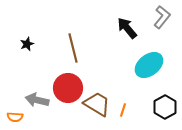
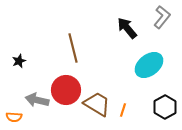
black star: moved 8 px left, 17 px down
red circle: moved 2 px left, 2 px down
orange semicircle: moved 1 px left
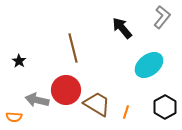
black arrow: moved 5 px left
black star: rotated 16 degrees counterclockwise
orange line: moved 3 px right, 2 px down
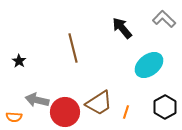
gray L-shape: moved 2 px right, 2 px down; rotated 85 degrees counterclockwise
red circle: moved 1 px left, 22 px down
brown trapezoid: moved 2 px right, 1 px up; rotated 116 degrees clockwise
